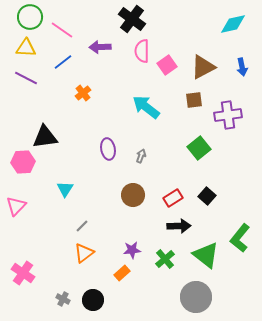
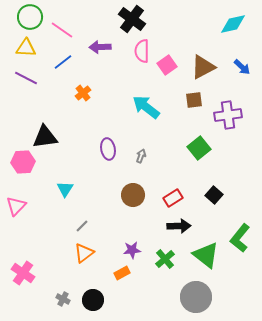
blue arrow: rotated 36 degrees counterclockwise
black square: moved 7 px right, 1 px up
orange rectangle: rotated 14 degrees clockwise
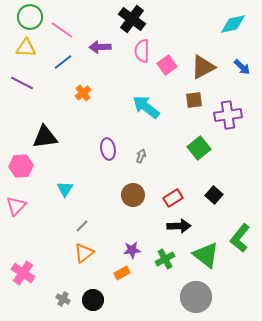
purple line: moved 4 px left, 5 px down
pink hexagon: moved 2 px left, 4 px down
green cross: rotated 12 degrees clockwise
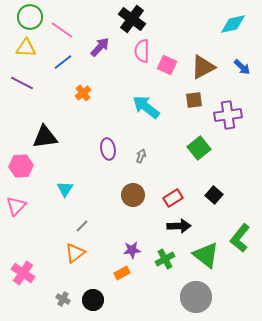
purple arrow: rotated 135 degrees clockwise
pink square: rotated 30 degrees counterclockwise
orange triangle: moved 9 px left
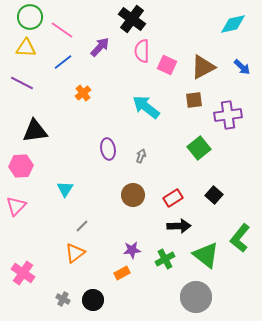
black triangle: moved 10 px left, 6 px up
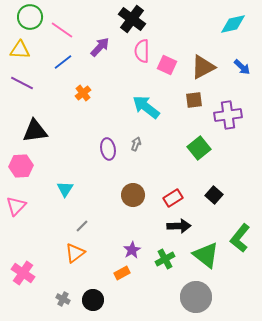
yellow triangle: moved 6 px left, 2 px down
gray arrow: moved 5 px left, 12 px up
purple star: rotated 24 degrees counterclockwise
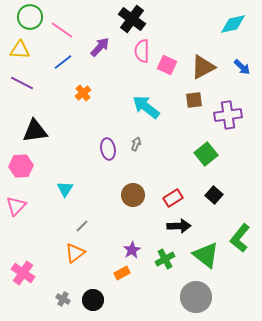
green square: moved 7 px right, 6 px down
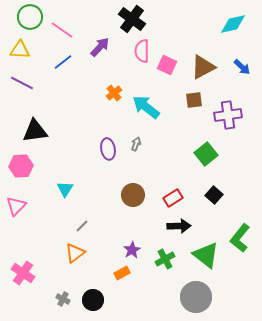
orange cross: moved 31 px right
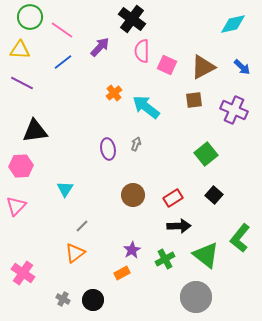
purple cross: moved 6 px right, 5 px up; rotated 32 degrees clockwise
